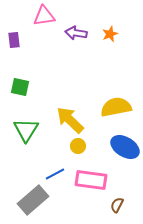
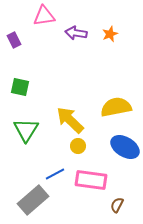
purple rectangle: rotated 21 degrees counterclockwise
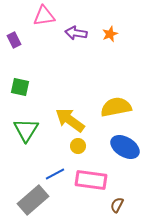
yellow arrow: rotated 8 degrees counterclockwise
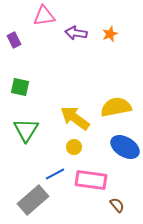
yellow arrow: moved 5 px right, 2 px up
yellow circle: moved 4 px left, 1 px down
brown semicircle: rotated 112 degrees clockwise
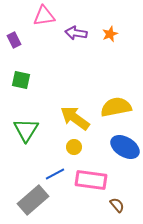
green square: moved 1 px right, 7 px up
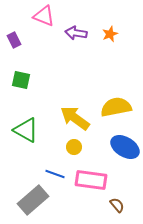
pink triangle: rotated 30 degrees clockwise
green triangle: rotated 32 degrees counterclockwise
blue line: rotated 48 degrees clockwise
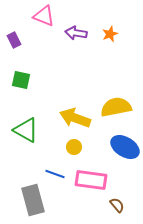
yellow arrow: rotated 16 degrees counterclockwise
gray rectangle: rotated 64 degrees counterclockwise
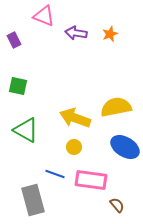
green square: moved 3 px left, 6 px down
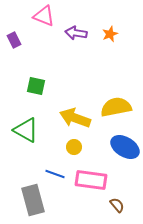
green square: moved 18 px right
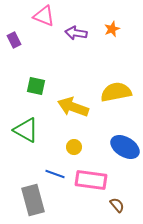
orange star: moved 2 px right, 5 px up
yellow semicircle: moved 15 px up
yellow arrow: moved 2 px left, 11 px up
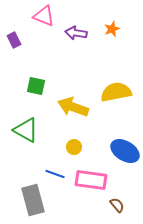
blue ellipse: moved 4 px down
